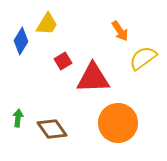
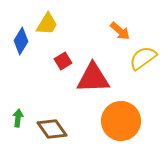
orange arrow: rotated 15 degrees counterclockwise
orange circle: moved 3 px right, 2 px up
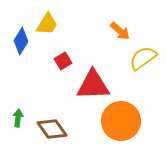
red triangle: moved 7 px down
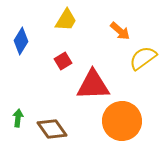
yellow trapezoid: moved 19 px right, 4 px up
orange circle: moved 1 px right
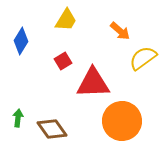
red triangle: moved 2 px up
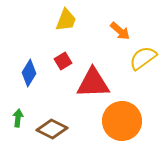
yellow trapezoid: rotated 10 degrees counterclockwise
blue diamond: moved 8 px right, 32 px down
brown diamond: rotated 28 degrees counterclockwise
